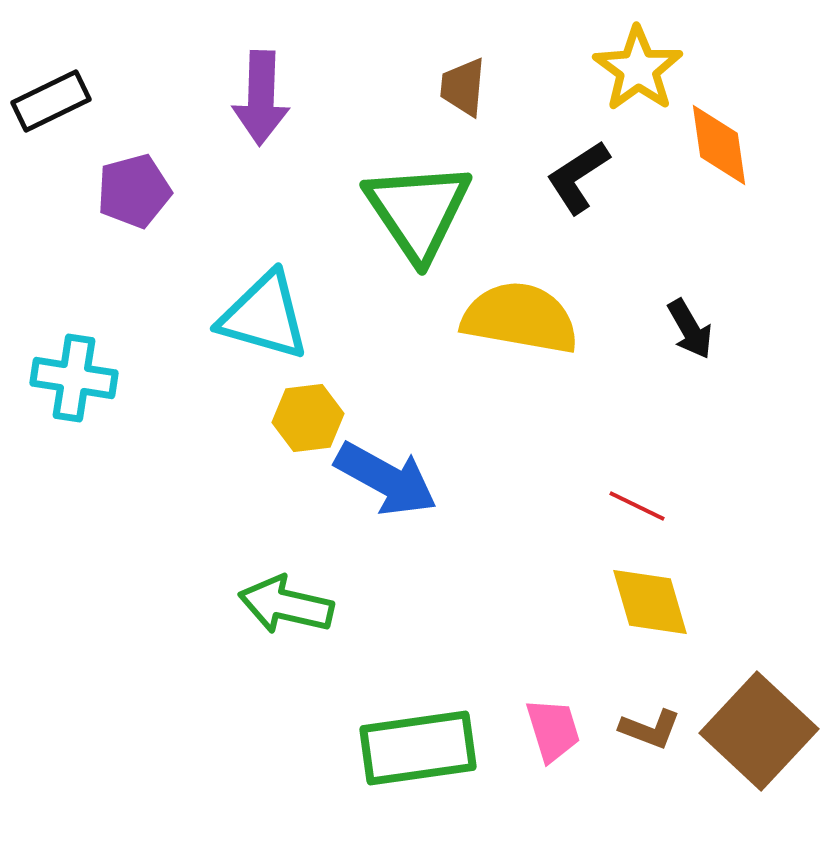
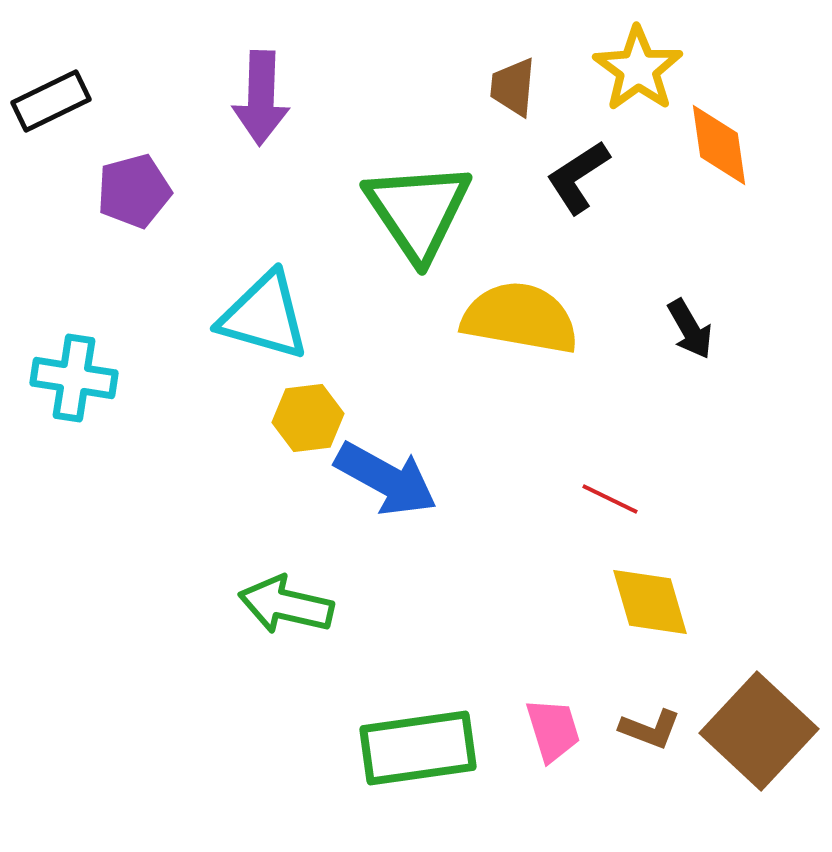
brown trapezoid: moved 50 px right
red line: moved 27 px left, 7 px up
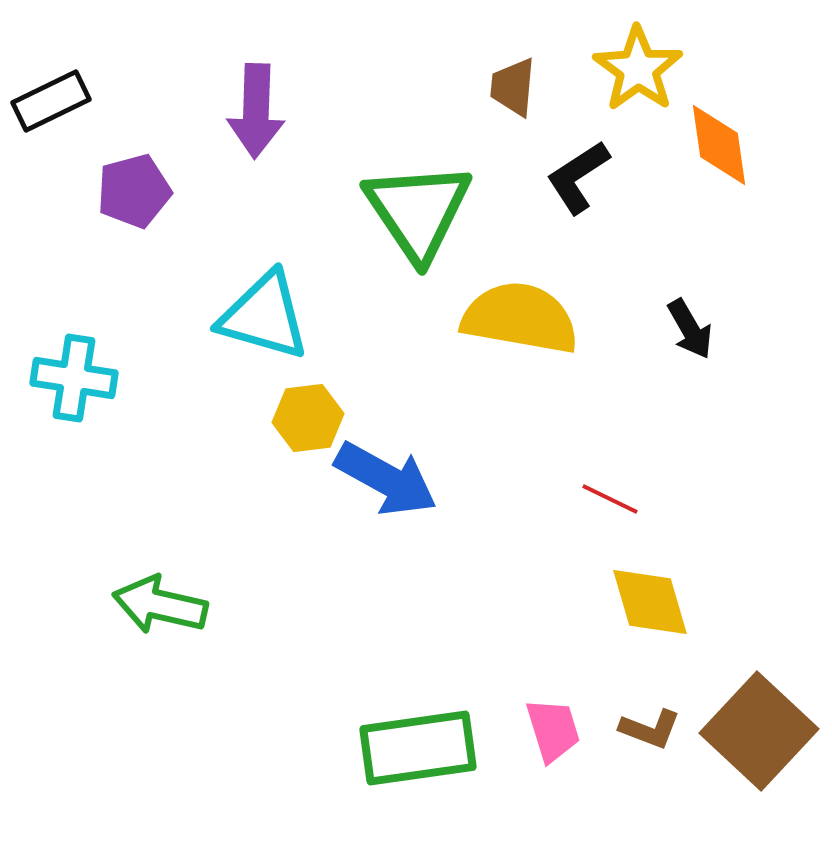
purple arrow: moved 5 px left, 13 px down
green arrow: moved 126 px left
